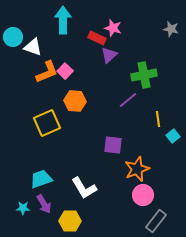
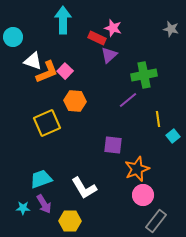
white triangle: moved 14 px down
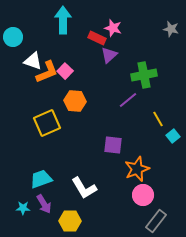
yellow line: rotated 21 degrees counterclockwise
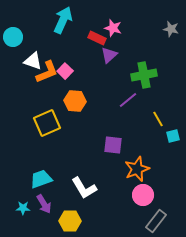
cyan arrow: rotated 24 degrees clockwise
cyan square: rotated 24 degrees clockwise
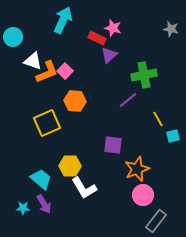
cyan trapezoid: rotated 60 degrees clockwise
yellow hexagon: moved 55 px up
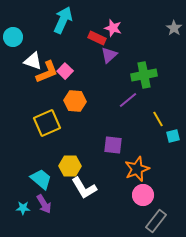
gray star: moved 3 px right, 1 px up; rotated 21 degrees clockwise
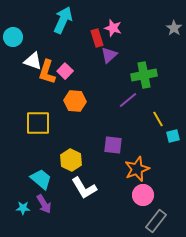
red rectangle: rotated 48 degrees clockwise
orange L-shape: rotated 130 degrees clockwise
yellow square: moved 9 px left; rotated 24 degrees clockwise
yellow hexagon: moved 1 px right, 6 px up; rotated 25 degrees clockwise
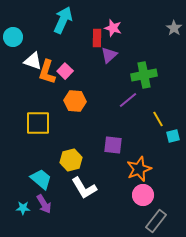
red rectangle: rotated 18 degrees clockwise
yellow hexagon: rotated 20 degrees clockwise
orange star: moved 2 px right
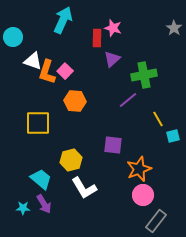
purple triangle: moved 3 px right, 4 px down
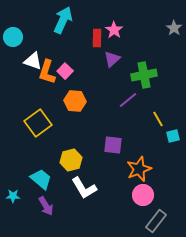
pink star: moved 1 px right, 2 px down; rotated 18 degrees clockwise
yellow square: rotated 36 degrees counterclockwise
purple arrow: moved 2 px right, 2 px down
cyan star: moved 10 px left, 12 px up
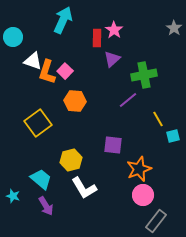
cyan star: rotated 16 degrees clockwise
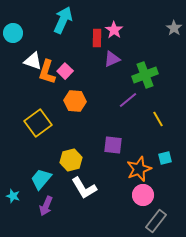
cyan circle: moved 4 px up
purple triangle: rotated 18 degrees clockwise
green cross: moved 1 px right; rotated 10 degrees counterclockwise
cyan square: moved 8 px left, 22 px down
cyan trapezoid: rotated 90 degrees counterclockwise
purple arrow: rotated 54 degrees clockwise
